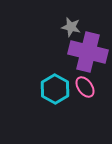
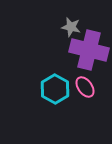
purple cross: moved 1 px right, 2 px up
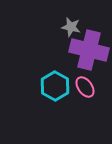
cyan hexagon: moved 3 px up
